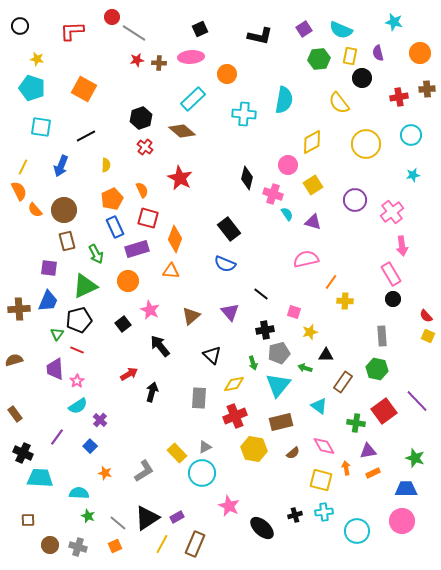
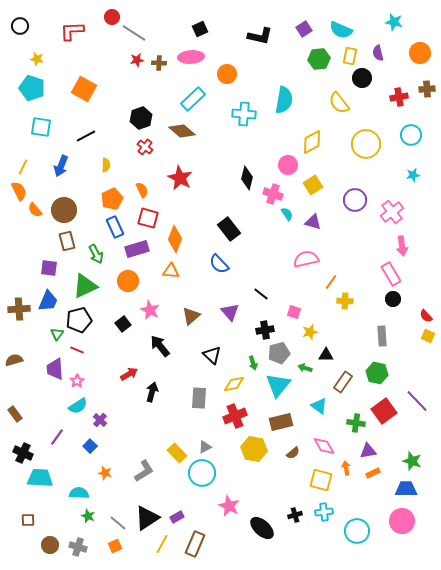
blue semicircle at (225, 264): moved 6 px left; rotated 25 degrees clockwise
green hexagon at (377, 369): moved 4 px down
green star at (415, 458): moved 3 px left, 3 px down
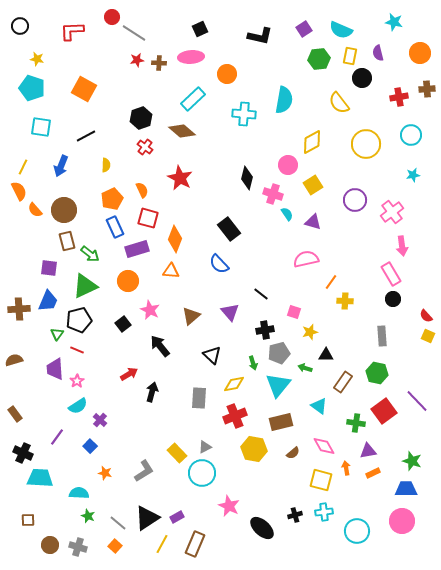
green arrow at (96, 254): moved 6 px left; rotated 24 degrees counterclockwise
orange square at (115, 546): rotated 24 degrees counterclockwise
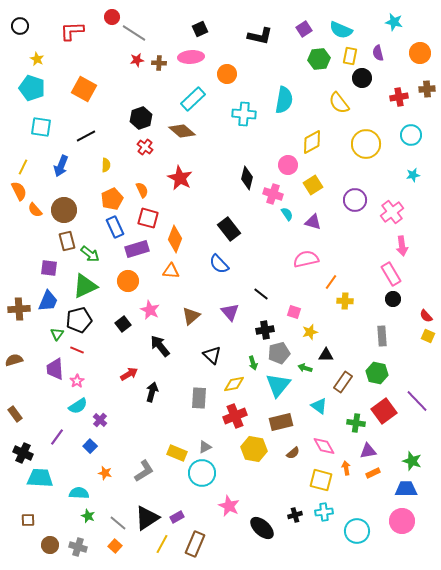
yellow star at (37, 59): rotated 16 degrees clockwise
yellow rectangle at (177, 453): rotated 24 degrees counterclockwise
